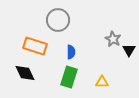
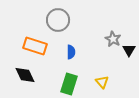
black diamond: moved 2 px down
green rectangle: moved 7 px down
yellow triangle: rotated 48 degrees clockwise
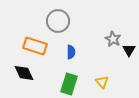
gray circle: moved 1 px down
black diamond: moved 1 px left, 2 px up
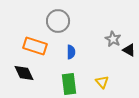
black triangle: rotated 32 degrees counterclockwise
green rectangle: rotated 25 degrees counterclockwise
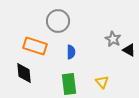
black diamond: rotated 20 degrees clockwise
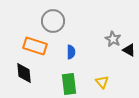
gray circle: moved 5 px left
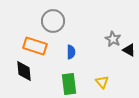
black diamond: moved 2 px up
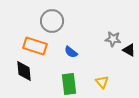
gray circle: moved 1 px left
gray star: rotated 21 degrees counterclockwise
blue semicircle: rotated 128 degrees clockwise
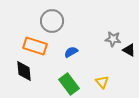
blue semicircle: rotated 112 degrees clockwise
green rectangle: rotated 30 degrees counterclockwise
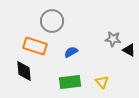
green rectangle: moved 1 px right, 2 px up; rotated 60 degrees counterclockwise
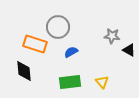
gray circle: moved 6 px right, 6 px down
gray star: moved 1 px left, 3 px up
orange rectangle: moved 2 px up
